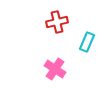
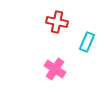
red cross: rotated 25 degrees clockwise
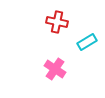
cyan rectangle: rotated 36 degrees clockwise
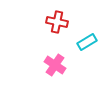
pink cross: moved 4 px up
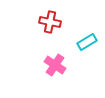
red cross: moved 7 px left
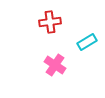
red cross: rotated 20 degrees counterclockwise
